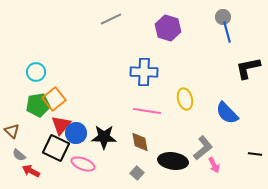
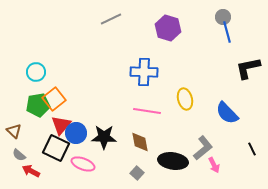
brown triangle: moved 2 px right
black line: moved 3 px left, 5 px up; rotated 56 degrees clockwise
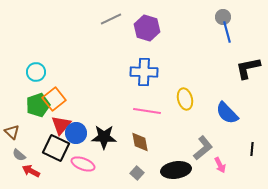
purple hexagon: moved 21 px left
green pentagon: rotated 10 degrees counterclockwise
brown triangle: moved 2 px left, 1 px down
black line: rotated 32 degrees clockwise
black ellipse: moved 3 px right, 9 px down; rotated 16 degrees counterclockwise
pink arrow: moved 6 px right
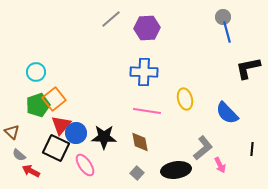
gray line: rotated 15 degrees counterclockwise
purple hexagon: rotated 20 degrees counterclockwise
pink ellipse: moved 2 px right, 1 px down; rotated 35 degrees clockwise
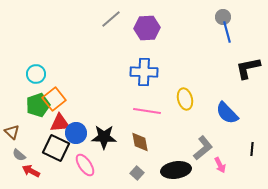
cyan circle: moved 2 px down
red triangle: moved 1 px left, 2 px up; rotated 45 degrees clockwise
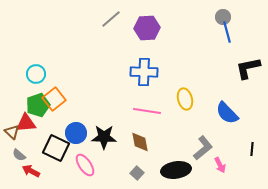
red triangle: moved 34 px left
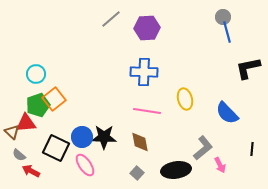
blue circle: moved 6 px right, 4 px down
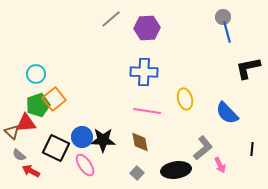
black star: moved 1 px left, 3 px down
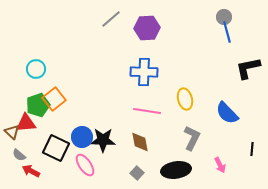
gray circle: moved 1 px right
cyan circle: moved 5 px up
gray L-shape: moved 11 px left, 10 px up; rotated 25 degrees counterclockwise
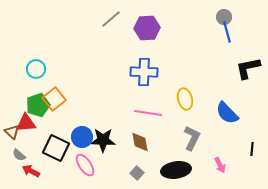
pink line: moved 1 px right, 2 px down
